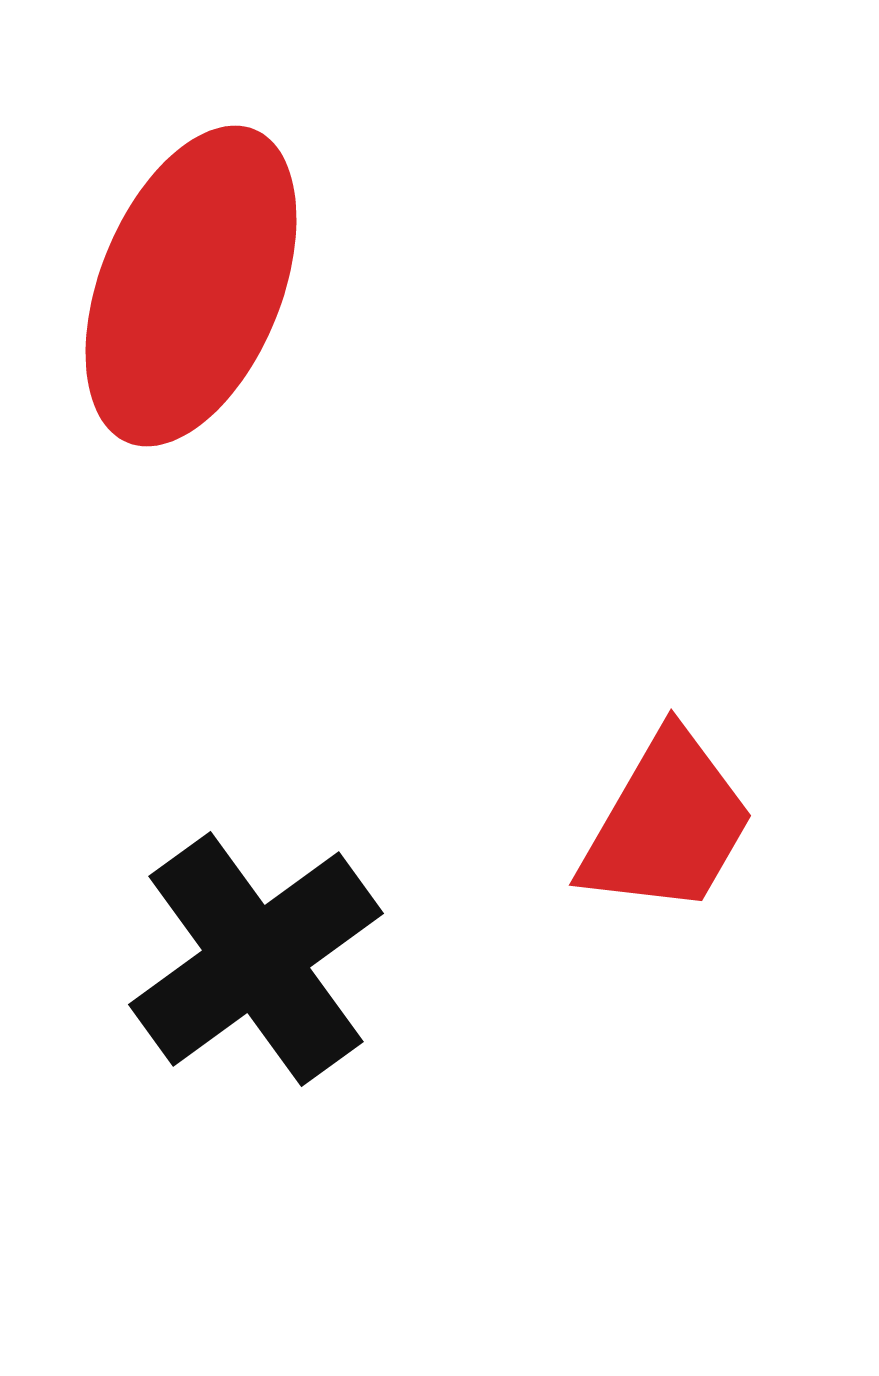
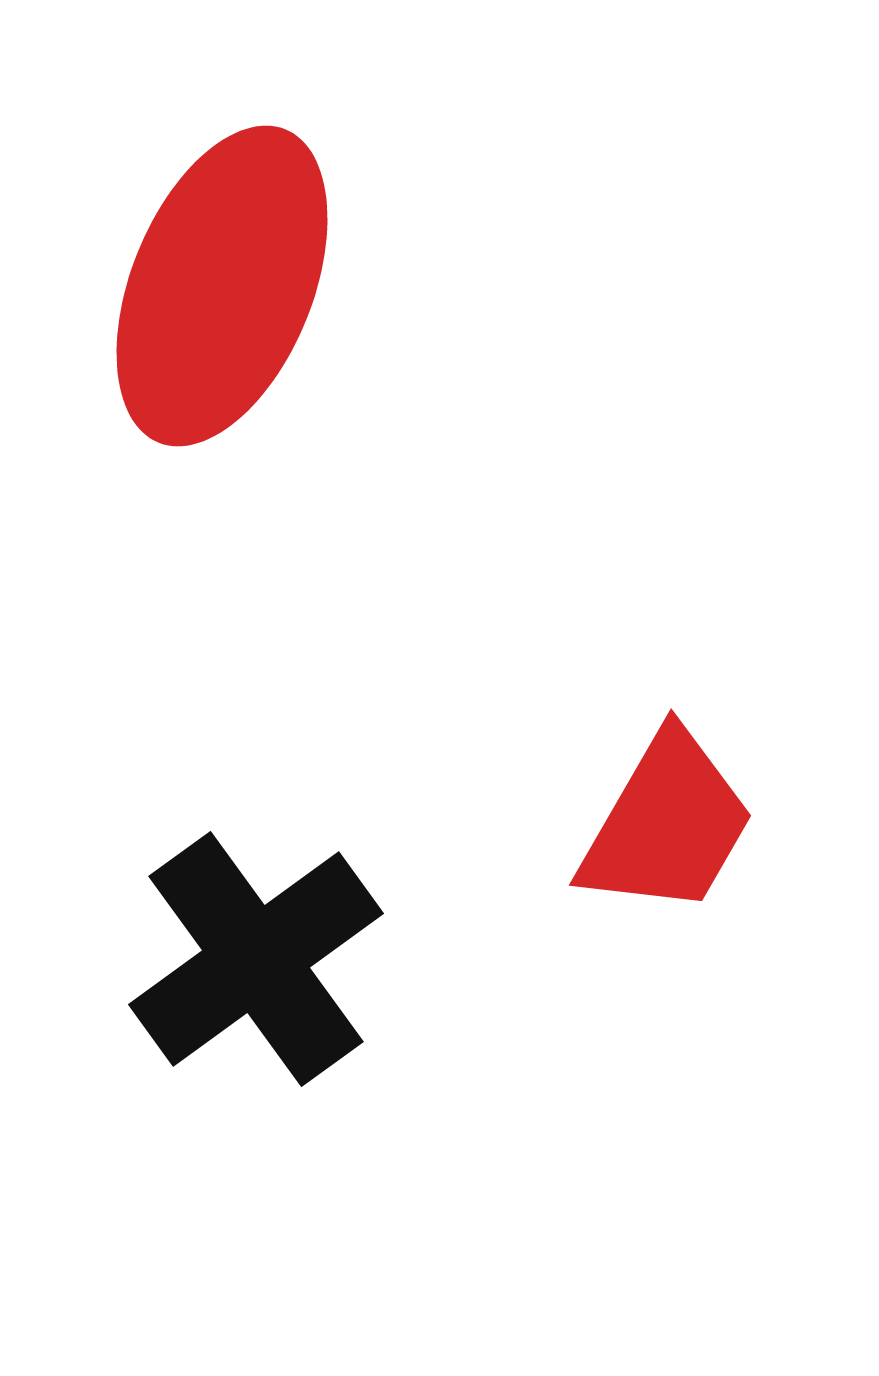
red ellipse: moved 31 px right
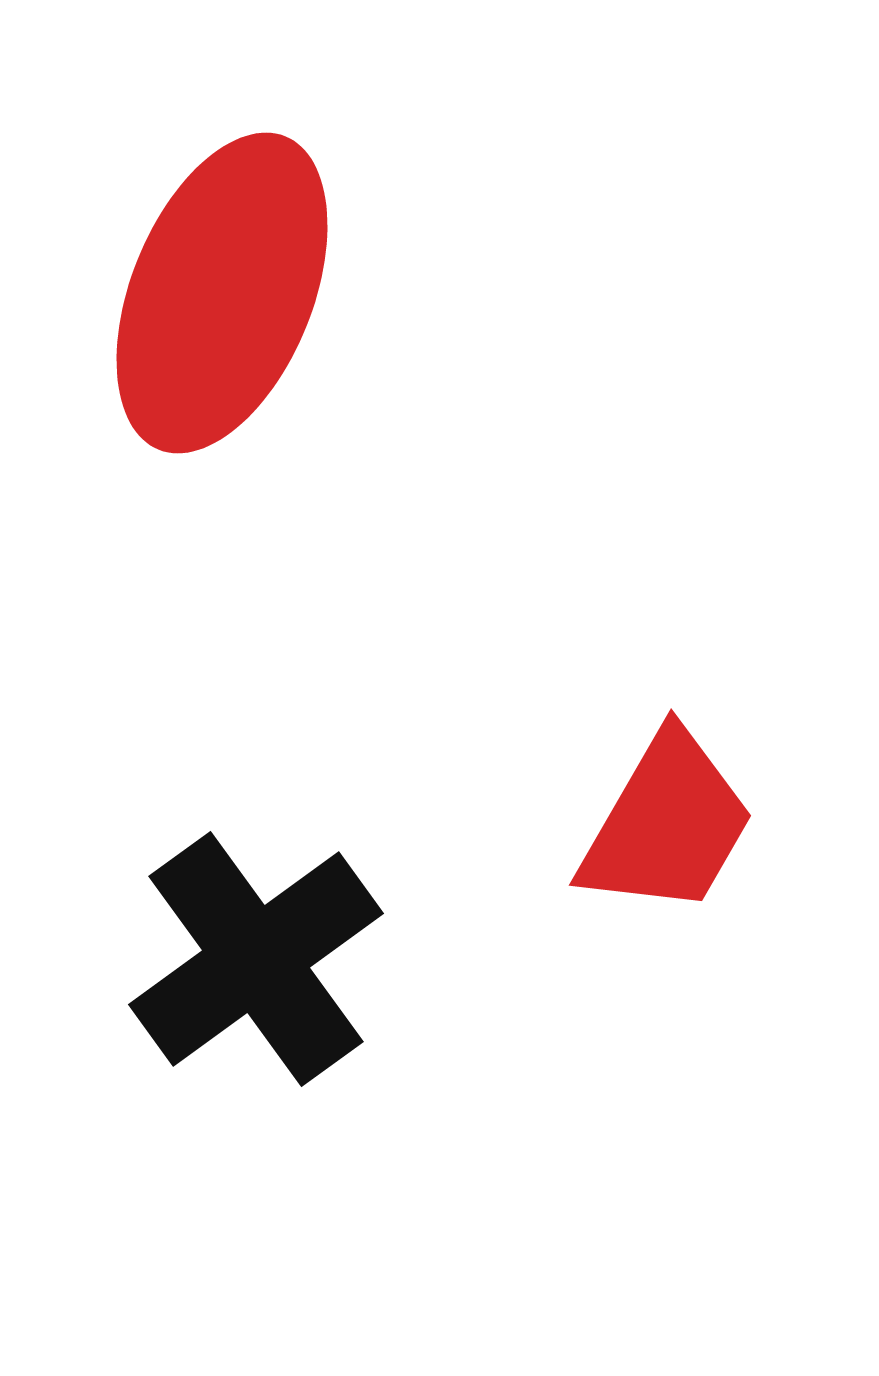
red ellipse: moved 7 px down
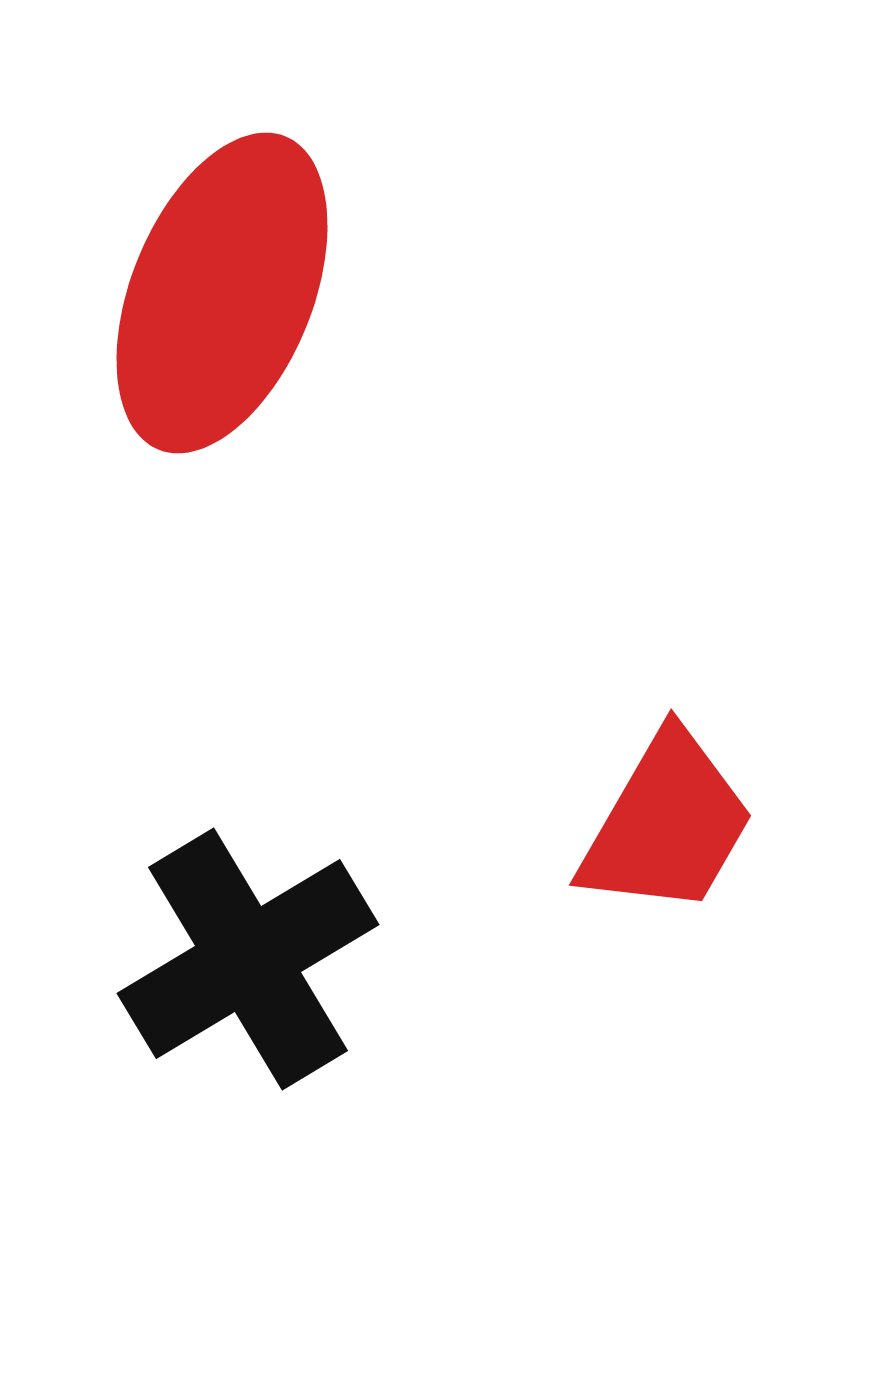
black cross: moved 8 px left; rotated 5 degrees clockwise
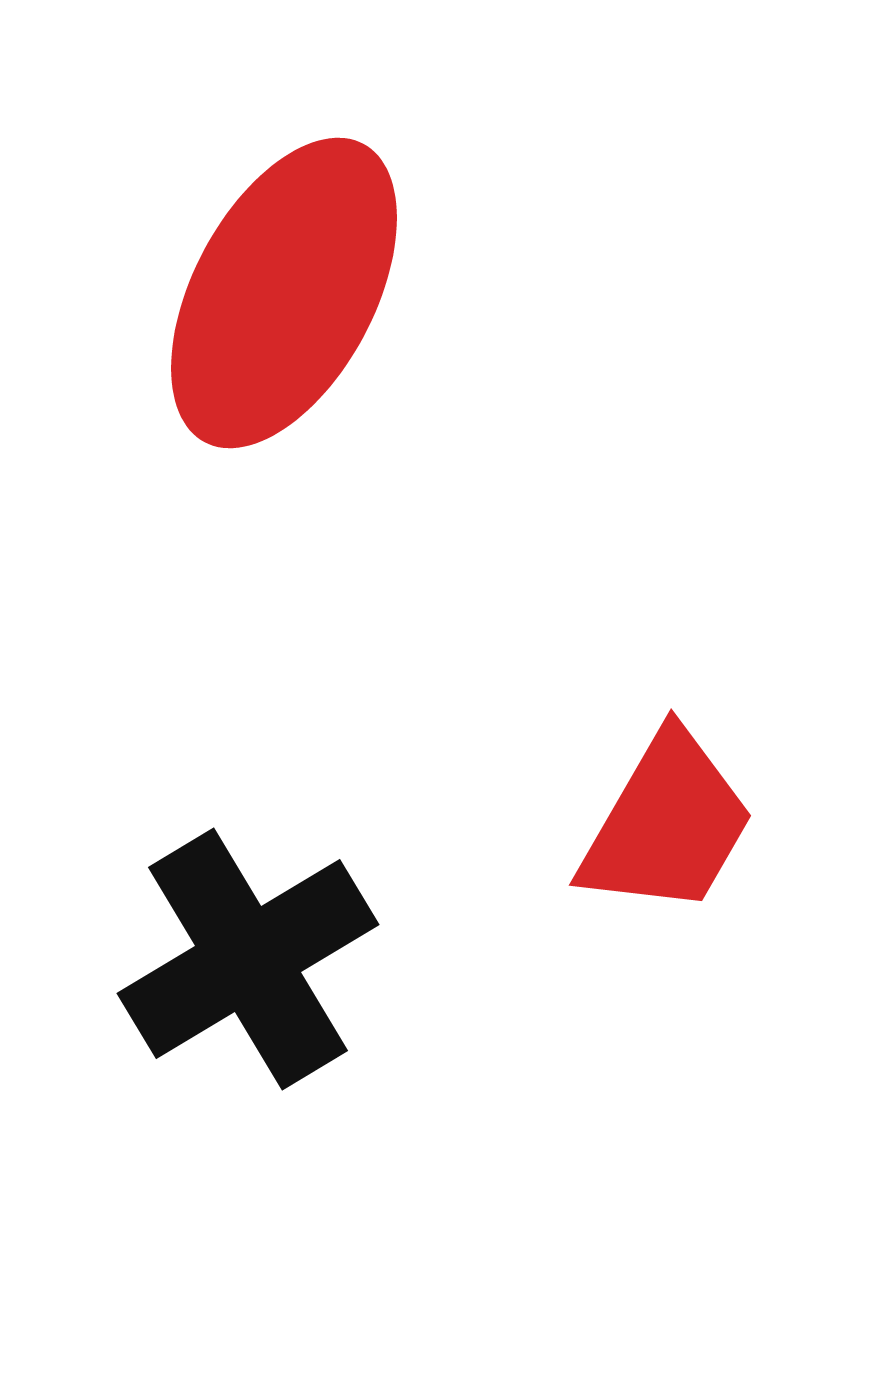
red ellipse: moved 62 px right; rotated 6 degrees clockwise
